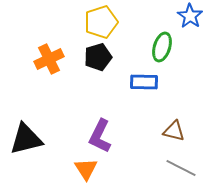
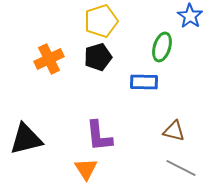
yellow pentagon: moved 1 px up
purple L-shape: moved 1 px left; rotated 32 degrees counterclockwise
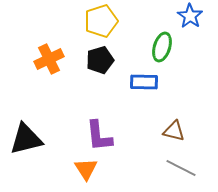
black pentagon: moved 2 px right, 3 px down
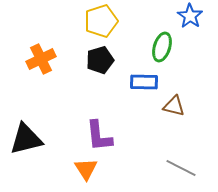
orange cross: moved 8 px left
brown triangle: moved 25 px up
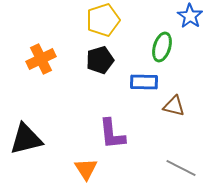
yellow pentagon: moved 2 px right, 1 px up
purple L-shape: moved 13 px right, 2 px up
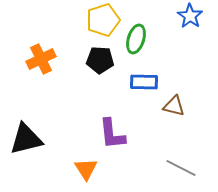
green ellipse: moved 26 px left, 8 px up
black pentagon: rotated 20 degrees clockwise
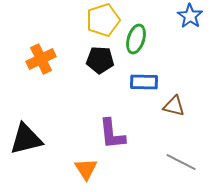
gray line: moved 6 px up
